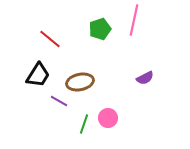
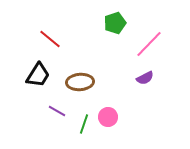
pink line: moved 15 px right, 24 px down; rotated 32 degrees clockwise
green pentagon: moved 15 px right, 6 px up
brown ellipse: rotated 8 degrees clockwise
purple line: moved 2 px left, 10 px down
pink circle: moved 1 px up
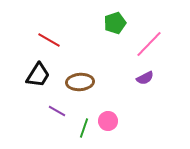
red line: moved 1 px left, 1 px down; rotated 10 degrees counterclockwise
pink circle: moved 4 px down
green line: moved 4 px down
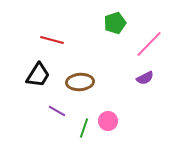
red line: moved 3 px right; rotated 15 degrees counterclockwise
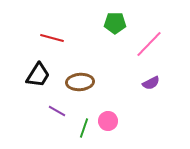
green pentagon: rotated 20 degrees clockwise
red line: moved 2 px up
purple semicircle: moved 6 px right, 5 px down
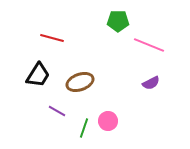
green pentagon: moved 3 px right, 2 px up
pink line: moved 1 px down; rotated 68 degrees clockwise
brown ellipse: rotated 16 degrees counterclockwise
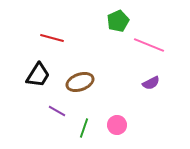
green pentagon: rotated 25 degrees counterclockwise
pink circle: moved 9 px right, 4 px down
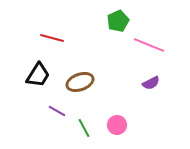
green line: rotated 48 degrees counterclockwise
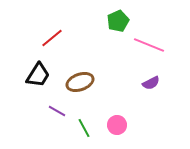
red line: rotated 55 degrees counterclockwise
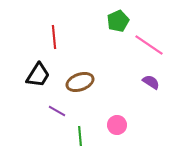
red line: moved 2 px right, 1 px up; rotated 55 degrees counterclockwise
pink line: rotated 12 degrees clockwise
purple semicircle: moved 1 px up; rotated 120 degrees counterclockwise
green line: moved 4 px left, 8 px down; rotated 24 degrees clockwise
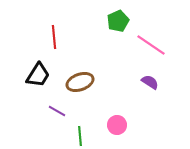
pink line: moved 2 px right
purple semicircle: moved 1 px left
